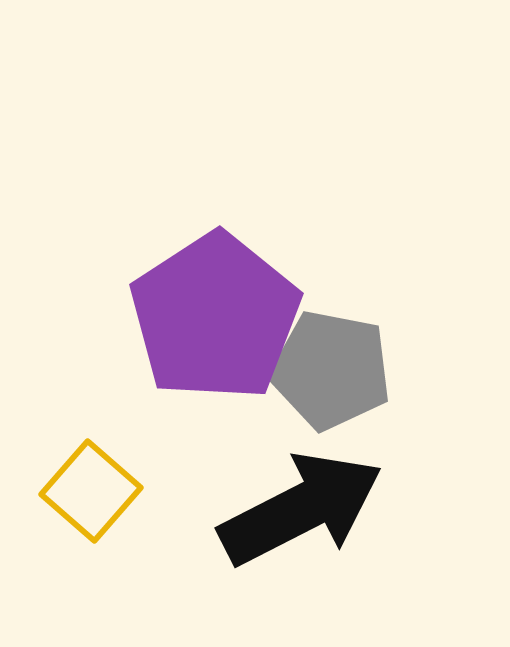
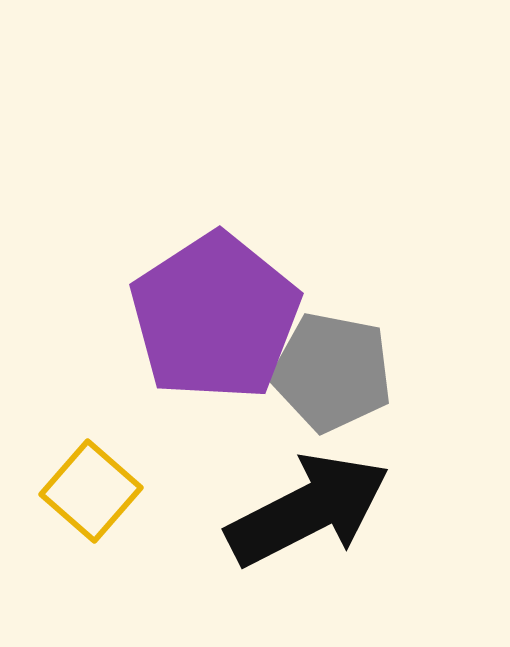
gray pentagon: moved 1 px right, 2 px down
black arrow: moved 7 px right, 1 px down
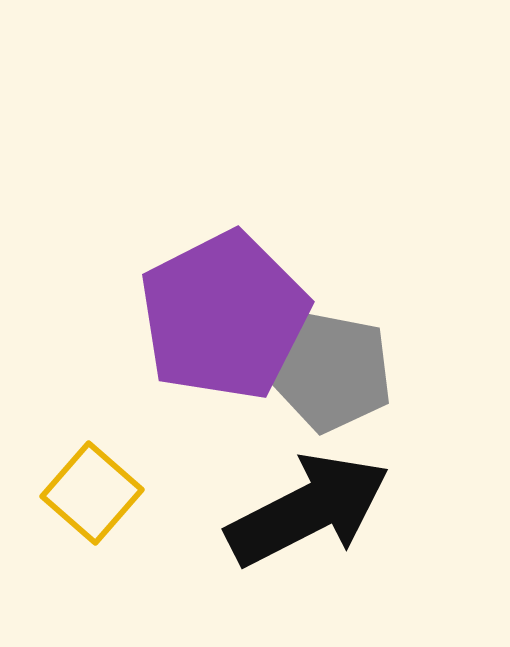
purple pentagon: moved 9 px right, 1 px up; rotated 6 degrees clockwise
yellow square: moved 1 px right, 2 px down
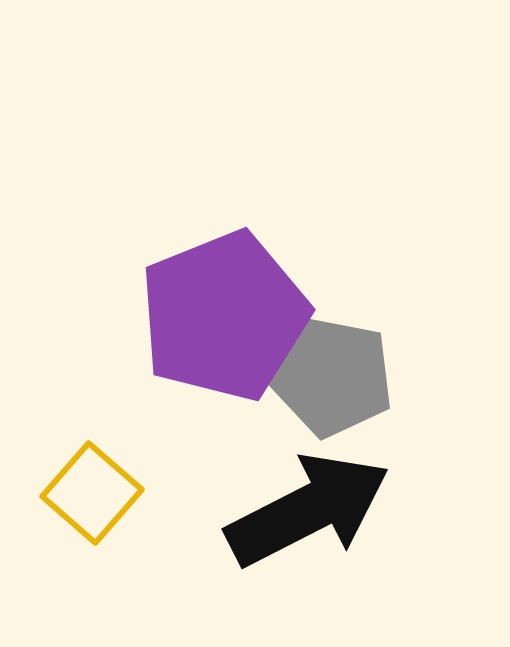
purple pentagon: rotated 5 degrees clockwise
gray pentagon: moved 1 px right, 5 px down
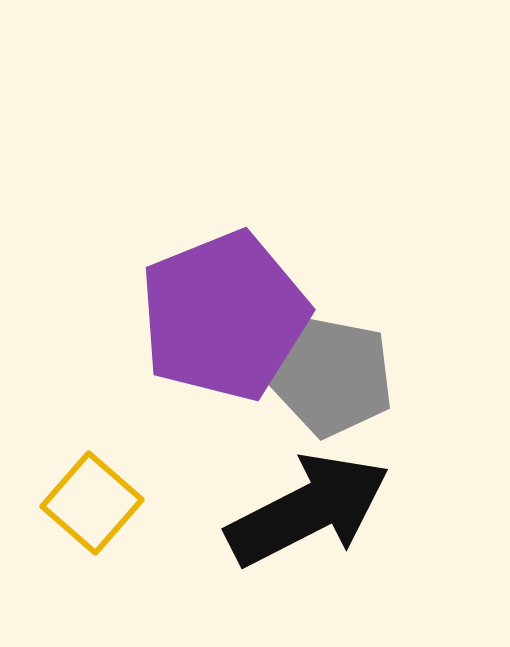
yellow square: moved 10 px down
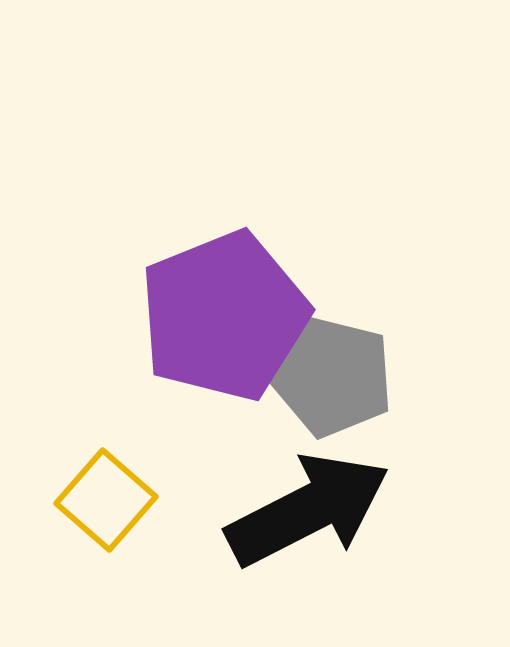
gray pentagon: rotated 3 degrees clockwise
yellow square: moved 14 px right, 3 px up
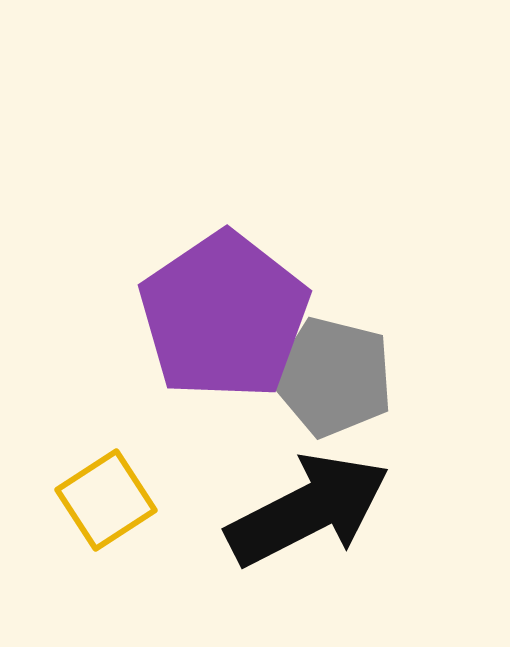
purple pentagon: rotated 12 degrees counterclockwise
yellow square: rotated 16 degrees clockwise
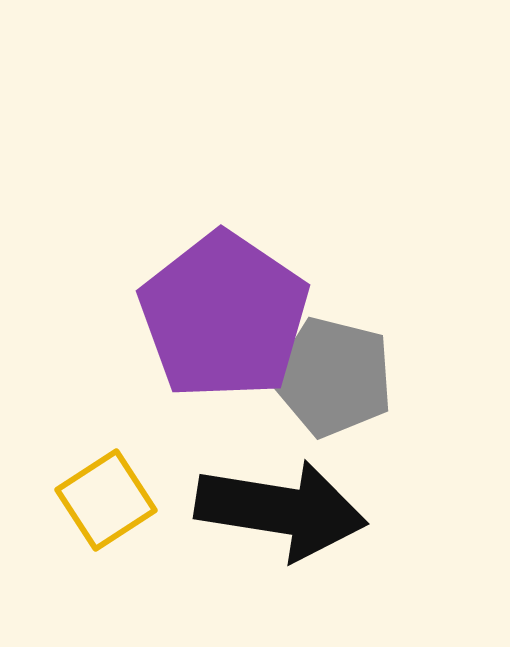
purple pentagon: rotated 4 degrees counterclockwise
black arrow: moved 27 px left; rotated 36 degrees clockwise
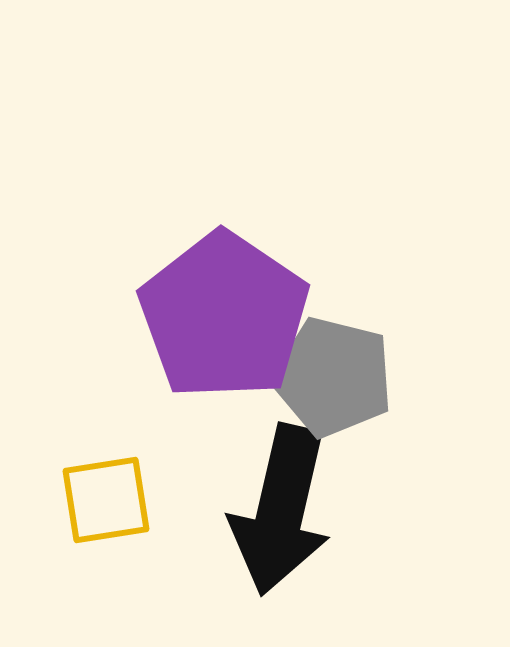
yellow square: rotated 24 degrees clockwise
black arrow: rotated 94 degrees clockwise
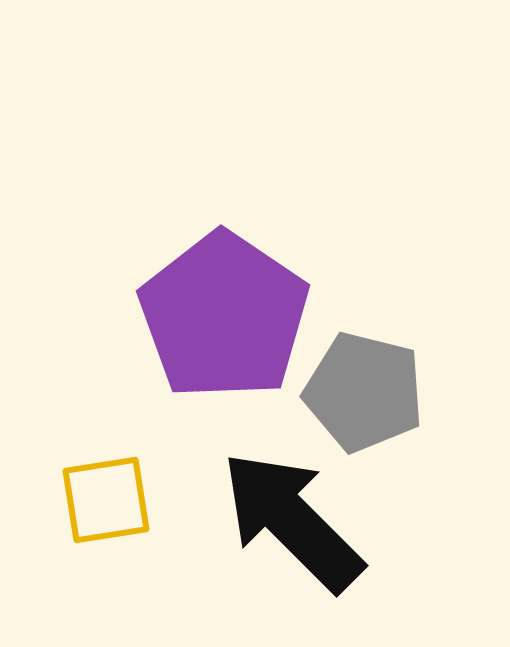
gray pentagon: moved 31 px right, 15 px down
black arrow: moved 11 px right, 11 px down; rotated 122 degrees clockwise
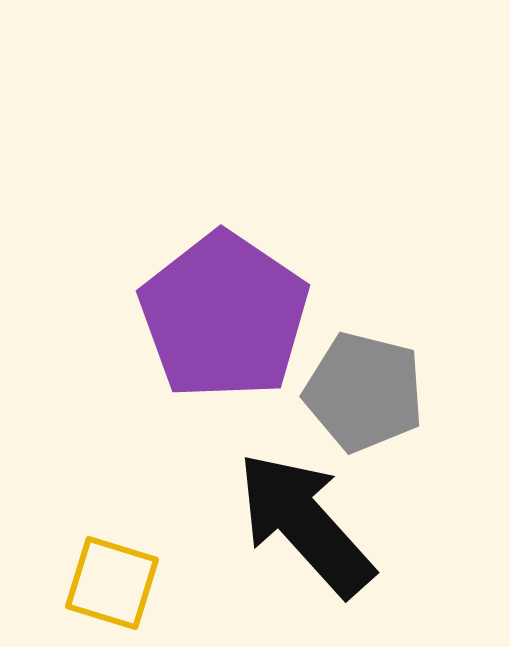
yellow square: moved 6 px right, 83 px down; rotated 26 degrees clockwise
black arrow: moved 13 px right, 3 px down; rotated 3 degrees clockwise
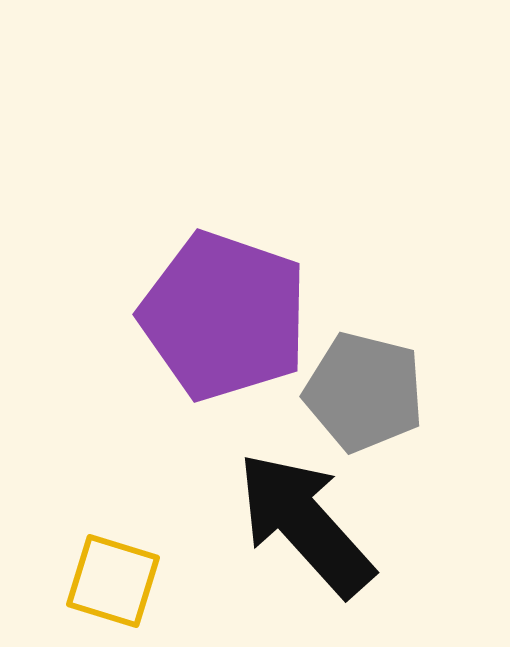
purple pentagon: rotated 15 degrees counterclockwise
yellow square: moved 1 px right, 2 px up
